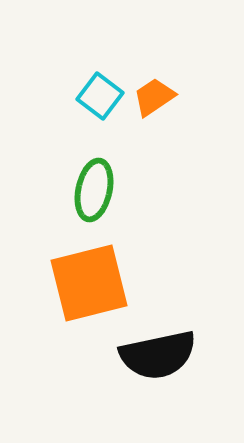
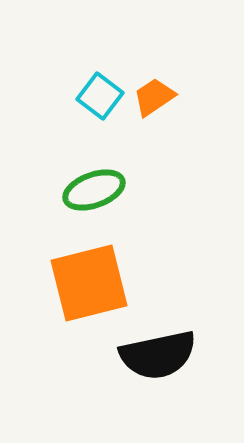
green ellipse: rotated 58 degrees clockwise
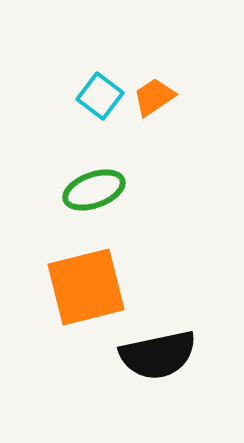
orange square: moved 3 px left, 4 px down
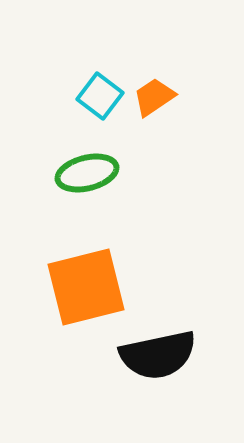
green ellipse: moved 7 px left, 17 px up; rotated 6 degrees clockwise
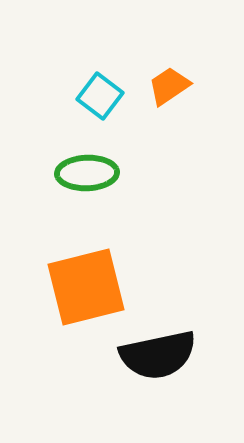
orange trapezoid: moved 15 px right, 11 px up
green ellipse: rotated 12 degrees clockwise
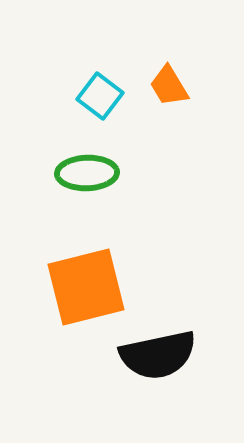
orange trapezoid: rotated 87 degrees counterclockwise
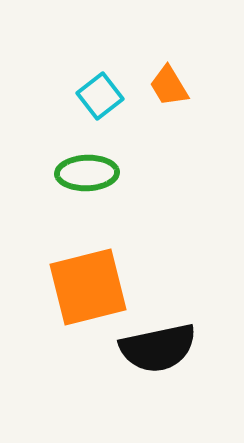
cyan square: rotated 15 degrees clockwise
orange square: moved 2 px right
black semicircle: moved 7 px up
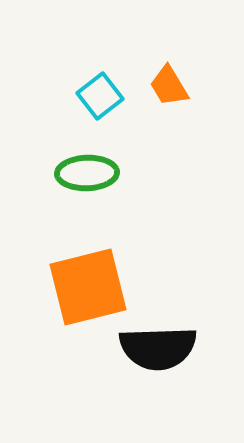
black semicircle: rotated 10 degrees clockwise
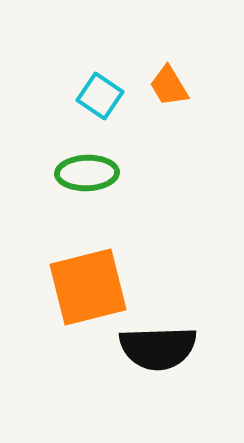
cyan square: rotated 18 degrees counterclockwise
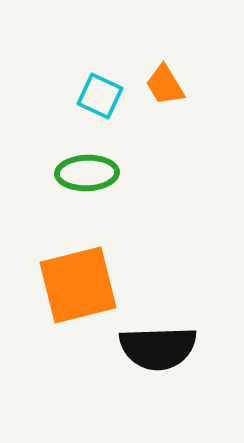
orange trapezoid: moved 4 px left, 1 px up
cyan square: rotated 9 degrees counterclockwise
orange square: moved 10 px left, 2 px up
